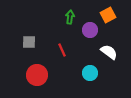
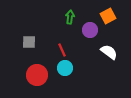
orange square: moved 1 px down
cyan circle: moved 25 px left, 5 px up
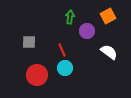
purple circle: moved 3 px left, 1 px down
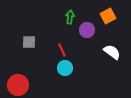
purple circle: moved 1 px up
white semicircle: moved 3 px right
red circle: moved 19 px left, 10 px down
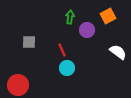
white semicircle: moved 6 px right
cyan circle: moved 2 px right
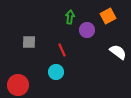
cyan circle: moved 11 px left, 4 px down
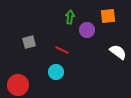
orange square: rotated 21 degrees clockwise
gray square: rotated 16 degrees counterclockwise
red line: rotated 40 degrees counterclockwise
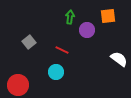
gray square: rotated 24 degrees counterclockwise
white semicircle: moved 1 px right, 7 px down
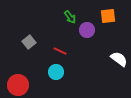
green arrow: rotated 136 degrees clockwise
red line: moved 2 px left, 1 px down
